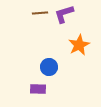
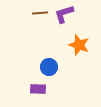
orange star: rotated 25 degrees counterclockwise
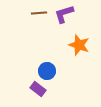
brown line: moved 1 px left
blue circle: moved 2 px left, 4 px down
purple rectangle: rotated 35 degrees clockwise
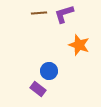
blue circle: moved 2 px right
